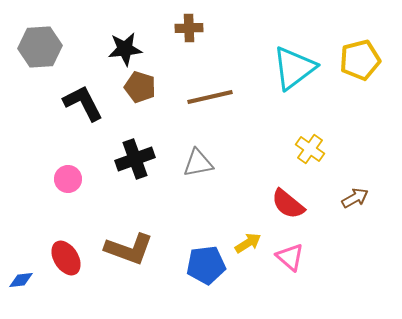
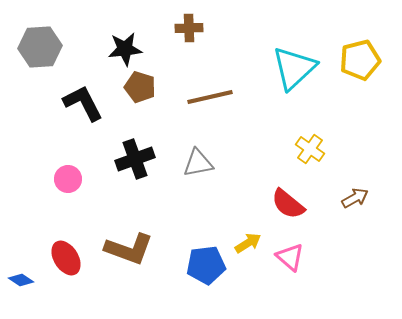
cyan triangle: rotated 6 degrees counterclockwise
blue diamond: rotated 40 degrees clockwise
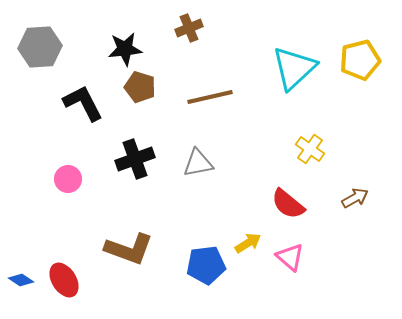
brown cross: rotated 20 degrees counterclockwise
red ellipse: moved 2 px left, 22 px down
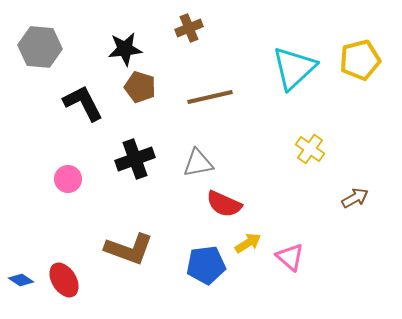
gray hexagon: rotated 9 degrees clockwise
red semicircle: moved 64 px left; rotated 15 degrees counterclockwise
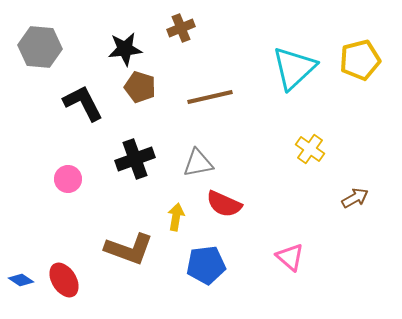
brown cross: moved 8 px left
yellow arrow: moved 72 px left, 26 px up; rotated 48 degrees counterclockwise
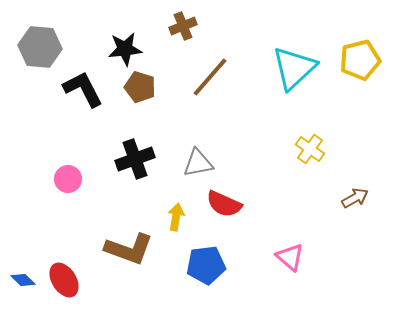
brown cross: moved 2 px right, 2 px up
brown line: moved 20 px up; rotated 36 degrees counterclockwise
black L-shape: moved 14 px up
blue diamond: moved 2 px right; rotated 10 degrees clockwise
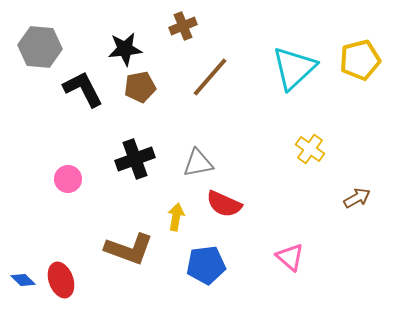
brown pentagon: rotated 28 degrees counterclockwise
brown arrow: moved 2 px right
red ellipse: moved 3 px left; rotated 12 degrees clockwise
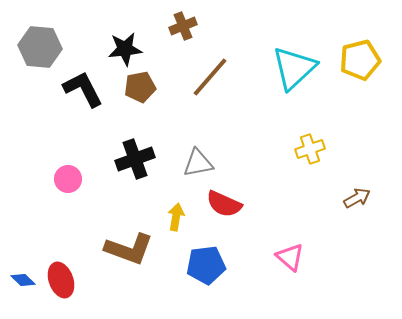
yellow cross: rotated 36 degrees clockwise
